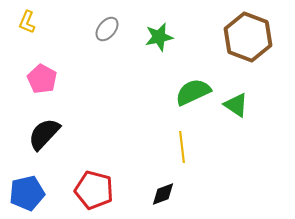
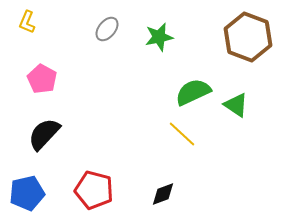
yellow line: moved 13 px up; rotated 40 degrees counterclockwise
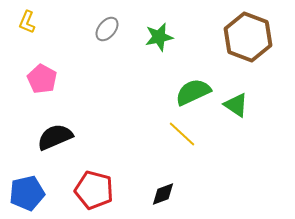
black semicircle: moved 11 px right, 3 px down; rotated 24 degrees clockwise
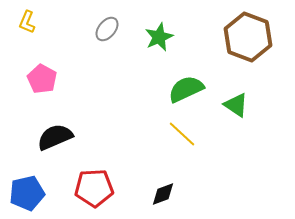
green star: rotated 12 degrees counterclockwise
green semicircle: moved 7 px left, 3 px up
red pentagon: moved 2 px up; rotated 18 degrees counterclockwise
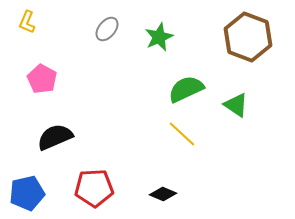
black diamond: rotated 44 degrees clockwise
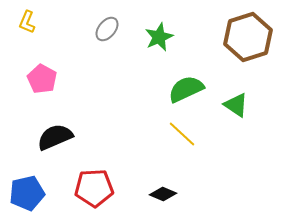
brown hexagon: rotated 21 degrees clockwise
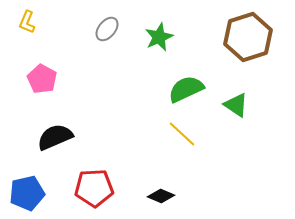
black diamond: moved 2 px left, 2 px down
